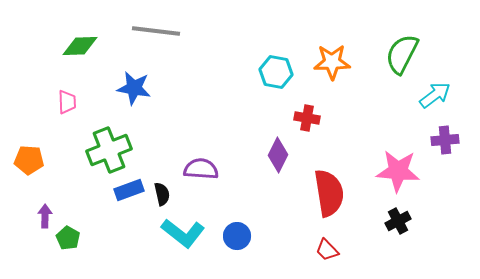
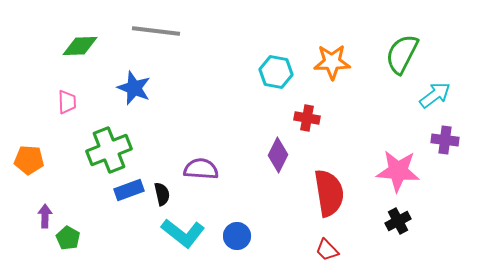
blue star: rotated 12 degrees clockwise
purple cross: rotated 12 degrees clockwise
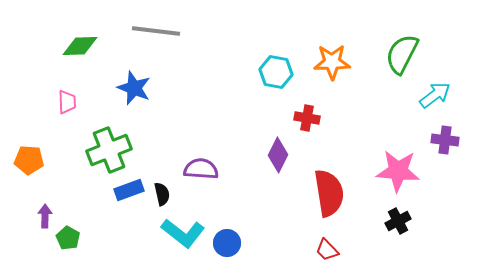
blue circle: moved 10 px left, 7 px down
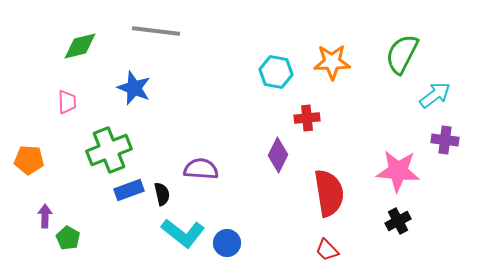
green diamond: rotated 12 degrees counterclockwise
red cross: rotated 15 degrees counterclockwise
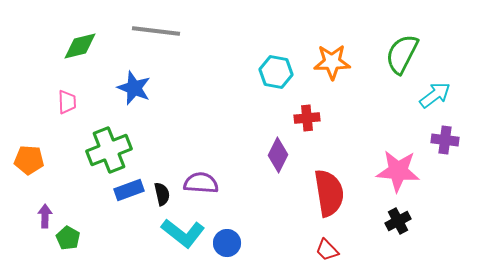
purple semicircle: moved 14 px down
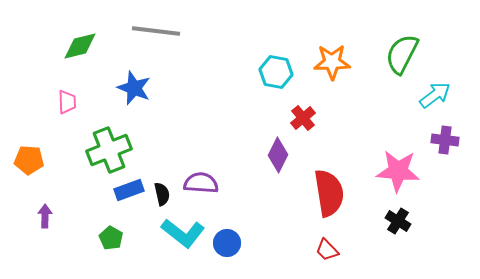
red cross: moved 4 px left; rotated 35 degrees counterclockwise
black cross: rotated 30 degrees counterclockwise
green pentagon: moved 43 px right
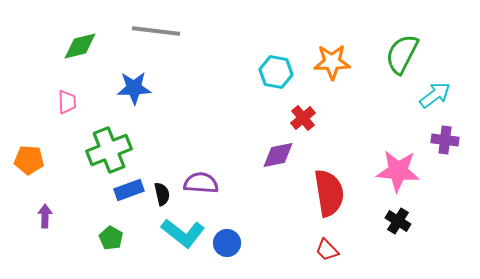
blue star: rotated 24 degrees counterclockwise
purple diamond: rotated 52 degrees clockwise
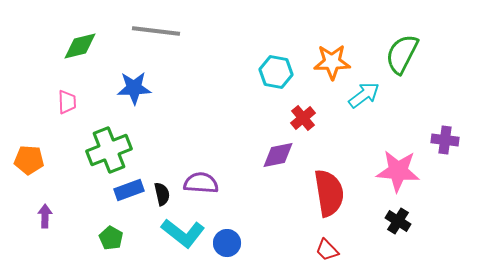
cyan arrow: moved 71 px left
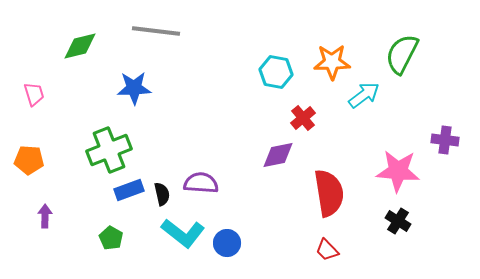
pink trapezoid: moved 33 px left, 8 px up; rotated 15 degrees counterclockwise
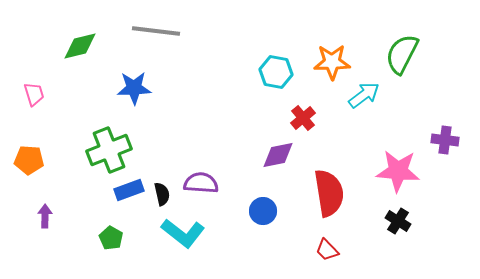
blue circle: moved 36 px right, 32 px up
